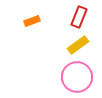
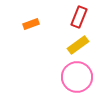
orange rectangle: moved 1 px left, 3 px down
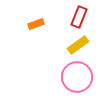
orange rectangle: moved 5 px right
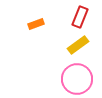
red rectangle: moved 1 px right
pink circle: moved 2 px down
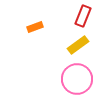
red rectangle: moved 3 px right, 1 px up
orange rectangle: moved 1 px left, 3 px down
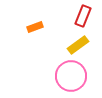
pink circle: moved 6 px left, 3 px up
